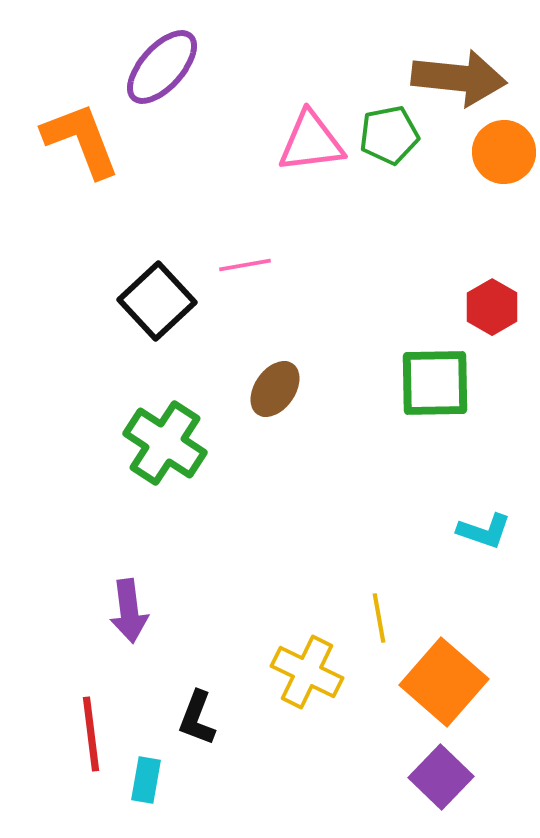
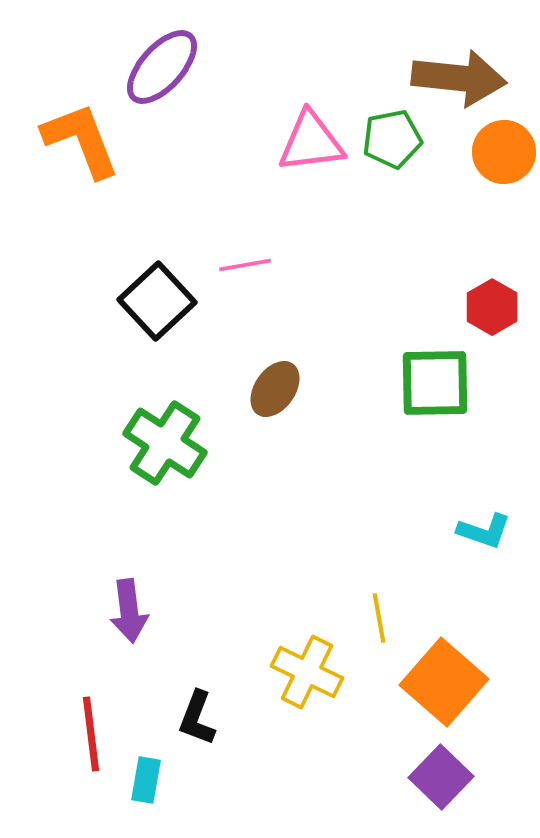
green pentagon: moved 3 px right, 4 px down
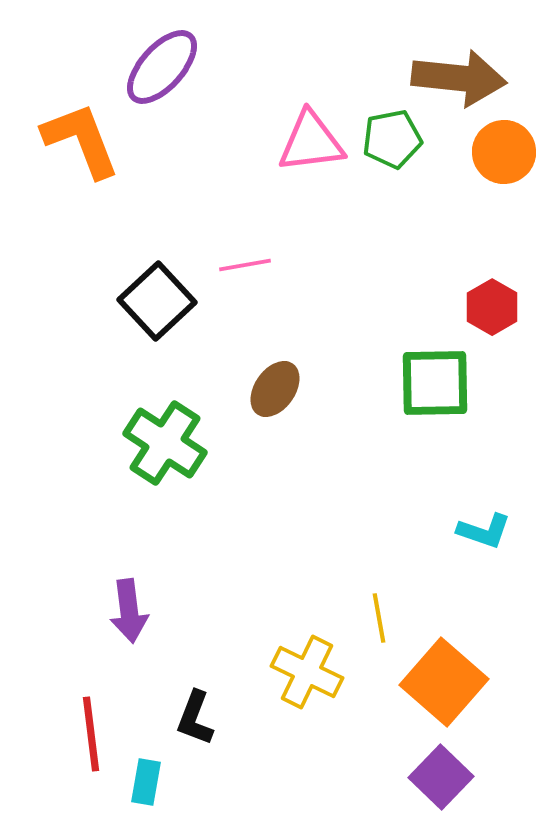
black L-shape: moved 2 px left
cyan rectangle: moved 2 px down
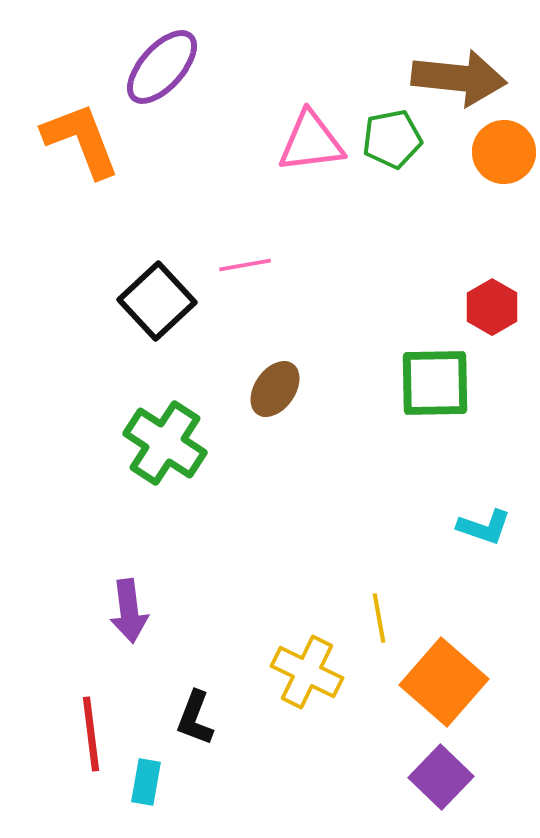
cyan L-shape: moved 4 px up
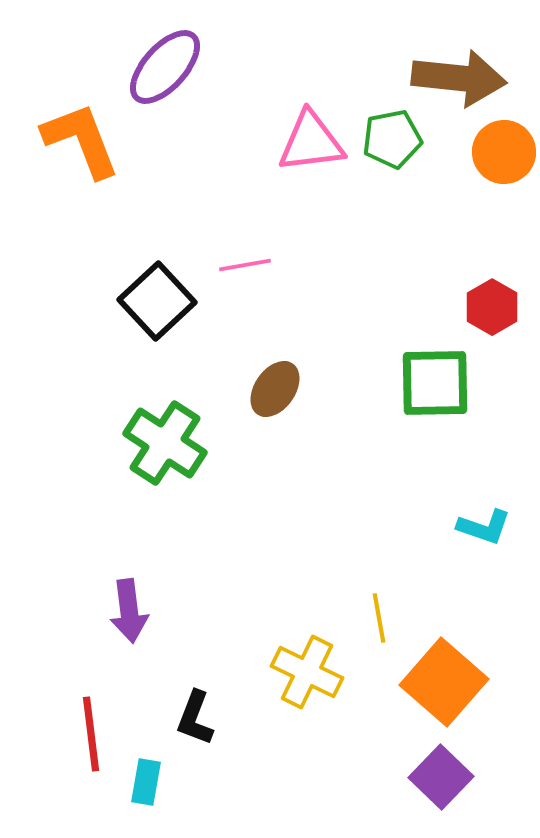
purple ellipse: moved 3 px right
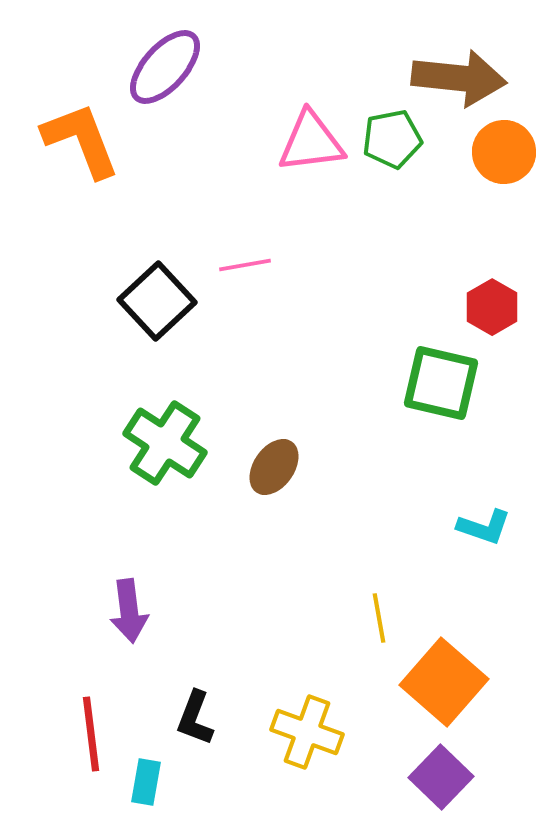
green square: moved 6 px right; rotated 14 degrees clockwise
brown ellipse: moved 1 px left, 78 px down
yellow cross: moved 60 px down; rotated 6 degrees counterclockwise
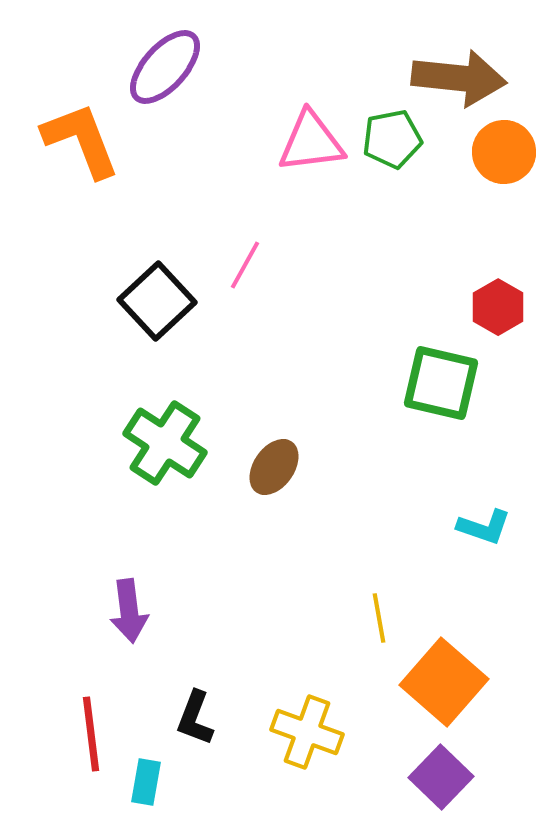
pink line: rotated 51 degrees counterclockwise
red hexagon: moved 6 px right
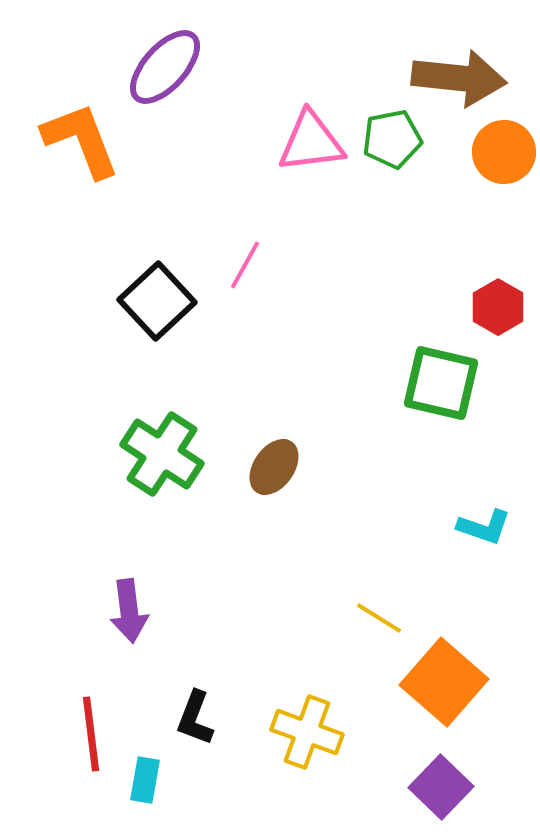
green cross: moved 3 px left, 11 px down
yellow line: rotated 48 degrees counterclockwise
purple square: moved 10 px down
cyan rectangle: moved 1 px left, 2 px up
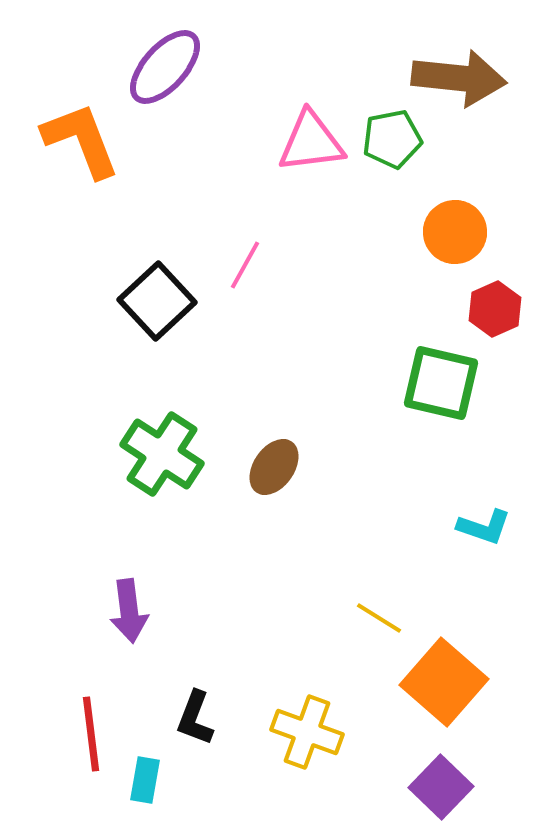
orange circle: moved 49 px left, 80 px down
red hexagon: moved 3 px left, 2 px down; rotated 6 degrees clockwise
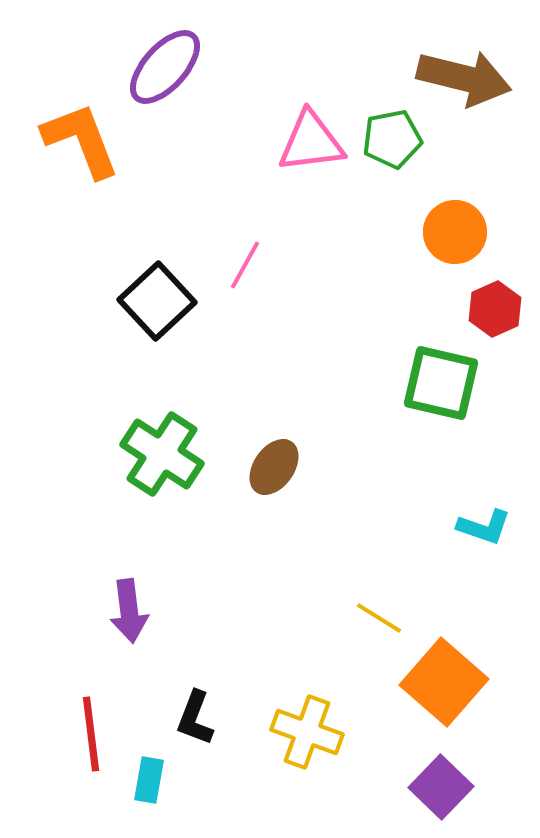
brown arrow: moved 5 px right; rotated 8 degrees clockwise
cyan rectangle: moved 4 px right
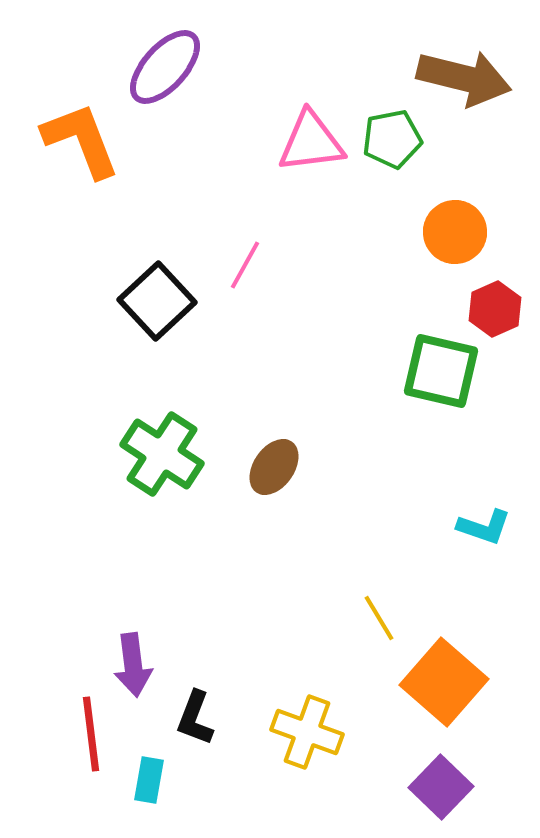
green square: moved 12 px up
purple arrow: moved 4 px right, 54 px down
yellow line: rotated 27 degrees clockwise
